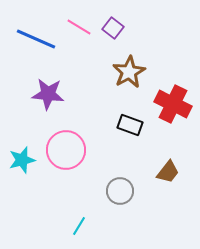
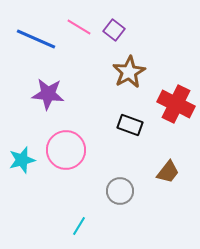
purple square: moved 1 px right, 2 px down
red cross: moved 3 px right
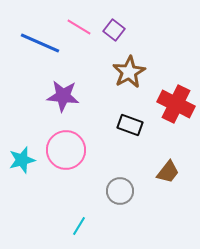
blue line: moved 4 px right, 4 px down
purple star: moved 15 px right, 2 px down
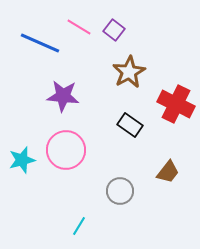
black rectangle: rotated 15 degrees clockwise
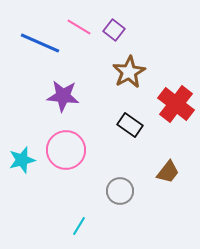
red cross: rotated 12 degrees clockwise
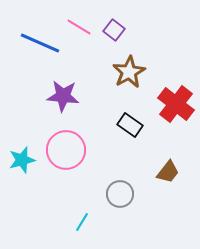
gray circle: moved 3 px down
cyan line: moved 3 px right, 4 px up
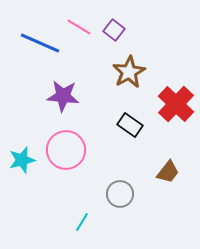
red cross: rotated 6 degrees clockwise
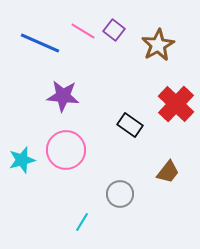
pink line: moved 4 px right, 4 px down
brown star: moved 29 px right, 27 px up
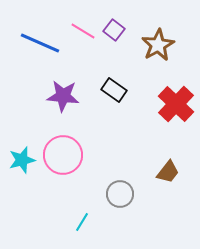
black rectangle: moved 16 px left, 35 px up
pink circle: moved 3 px left, 5 px down
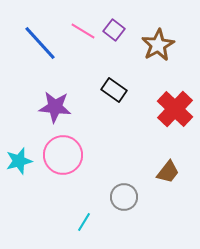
blue line: rotated 24 degrees clockwise
purple star: moved 8 px left, 11 px down
red cross: moved 1 px left, 5 px down
cyan star: moved 3 px left, 1 px down
gray circle: moved 4 px right, 3 px down
cyan line: moved 2 px right
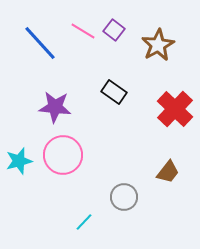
black rectangle: moved 2 px down
cyan line: rotated 12 degrees clockwise
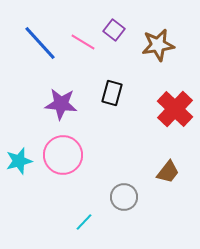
pink line: moved 11 px down
brown star: rotated 20 degrees clockwise
black rectangle: moved 2 px left, 1 px down; rotated 70 degrees clockwise
purple star: moved 6 px right, 3 px up
